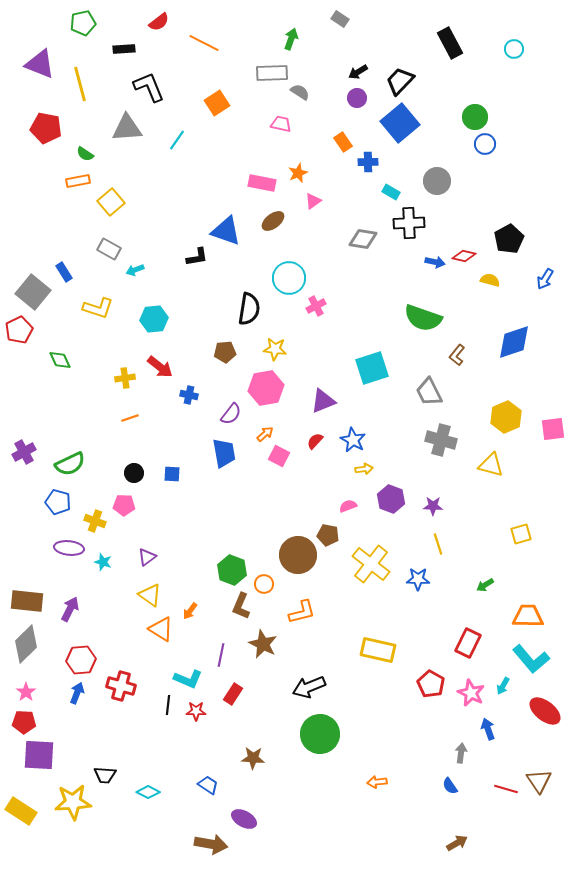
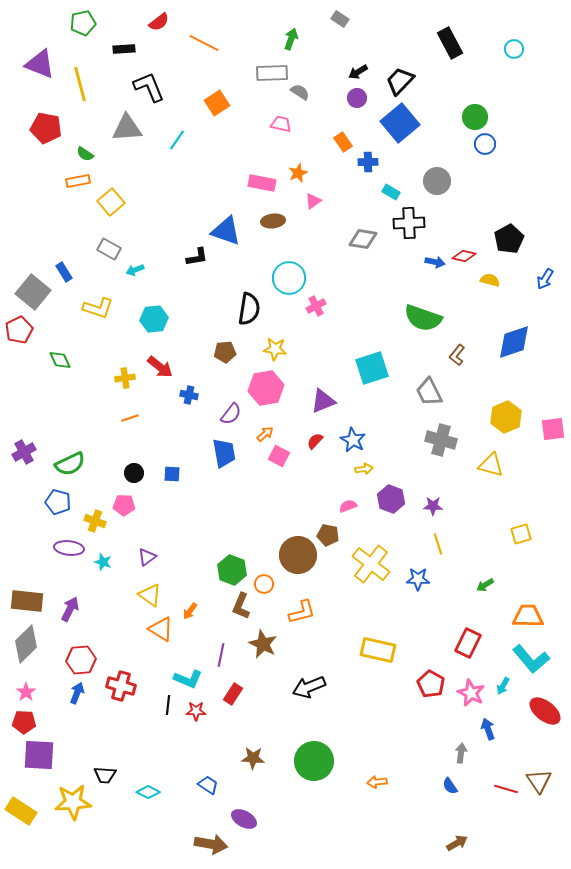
brown ellipse at (273, 221): rotated 30 degrees clockwise
green circle at (320, 734): moved 6 px left, 27 px down
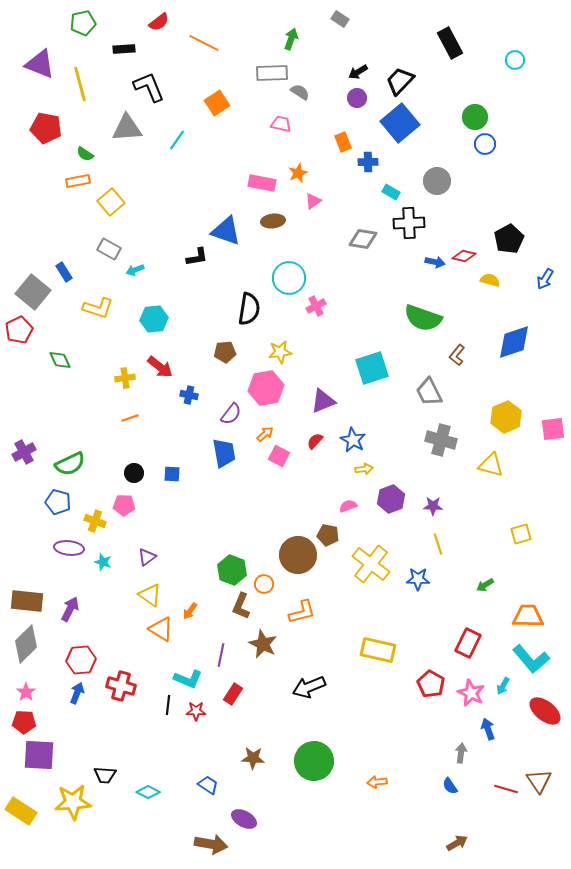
cyan circle at (514, 49): moved 1 px right, 11 px down
orange rectangle at (343, 142): rotated 12 degrees clockwise
yellow star at (275, 349): moved 5 px right, 3 px down; rotated 15 degrees counterclockwise
purple hexagon at (391, 499): rotated 20 degrees clockwise
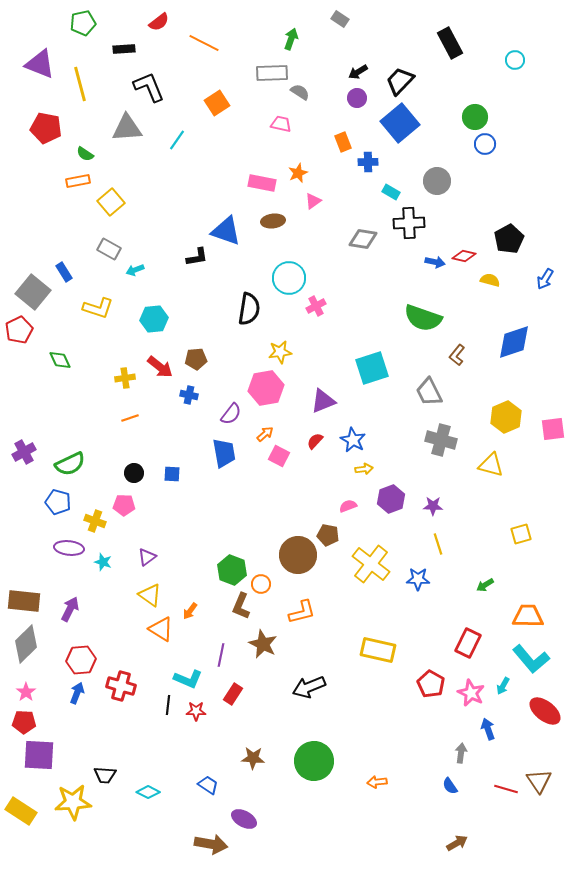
brown pentagon at (225, 352): moved 29 px left, 7 px down
orange circle at (264, 584): moved 3 px left
brown rectangle at (27, 601): moved 3 px left
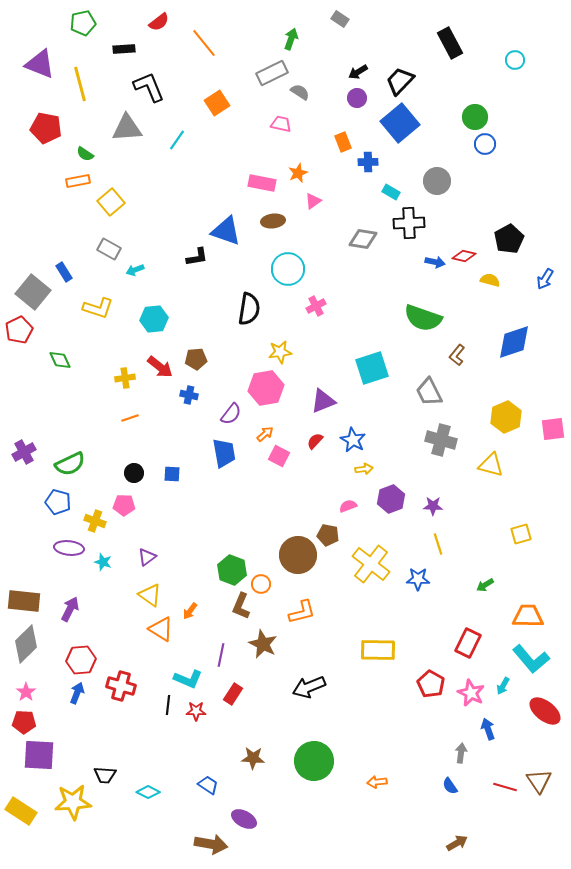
orange line at (204, 43): rotated 24 degrees clockwise
gray rectangle at (272, 73): rotated 24 degrees counterclockwise
cyan circle at (289, 278): moved 1 px left, 9 px up
yellow rectangle at (378, 650): rotated 12 degrees counterclockwise
red line at (506, 789): moved 1 px left, 2 px up
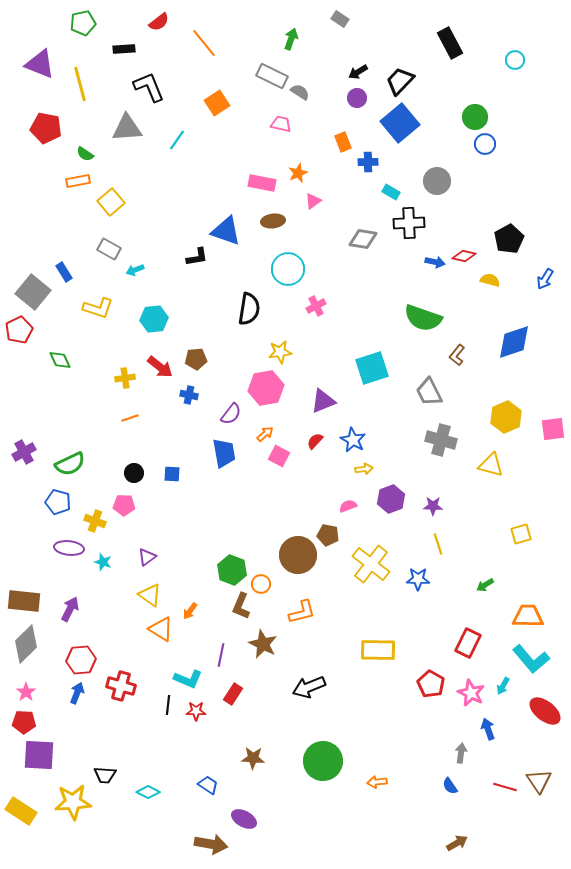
gray rectangle at (272, 73): moved 3 px down; rotated 52 degrees clockwise
green circle at (314, 761): moved 9 px right
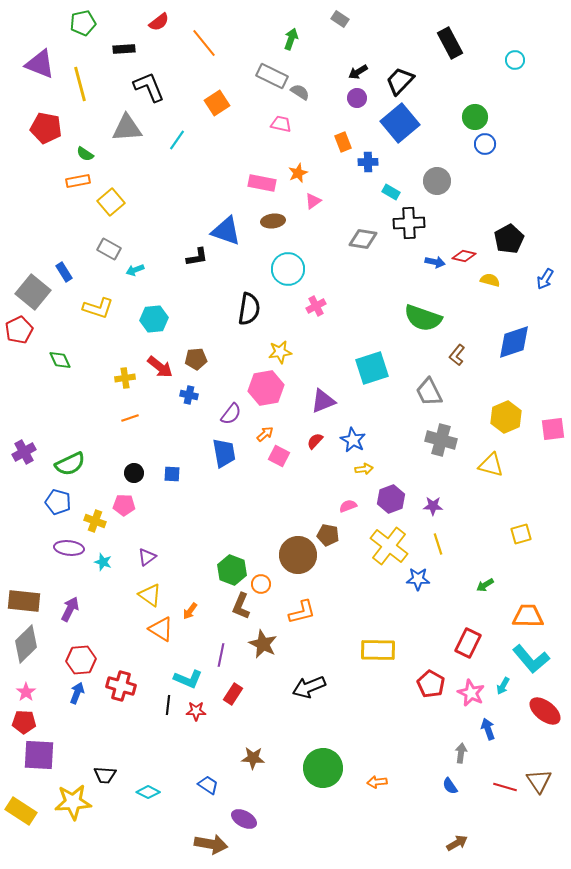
yellow cross at (371, 564): moved 18 px right, 18 px up
green circle at (323, 761): moved 7 px down
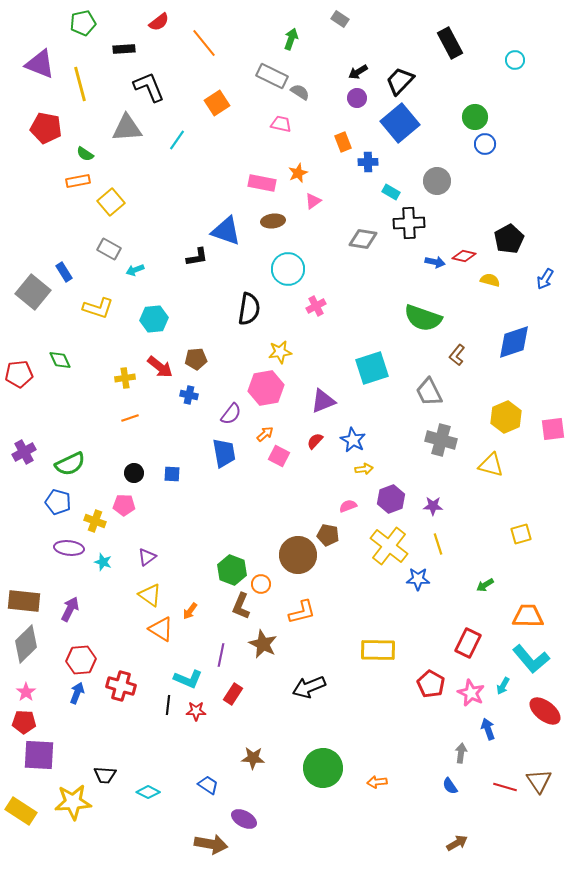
red pentagon at (19, 330): moved 44 px down; rotated 20 degrees clockwise
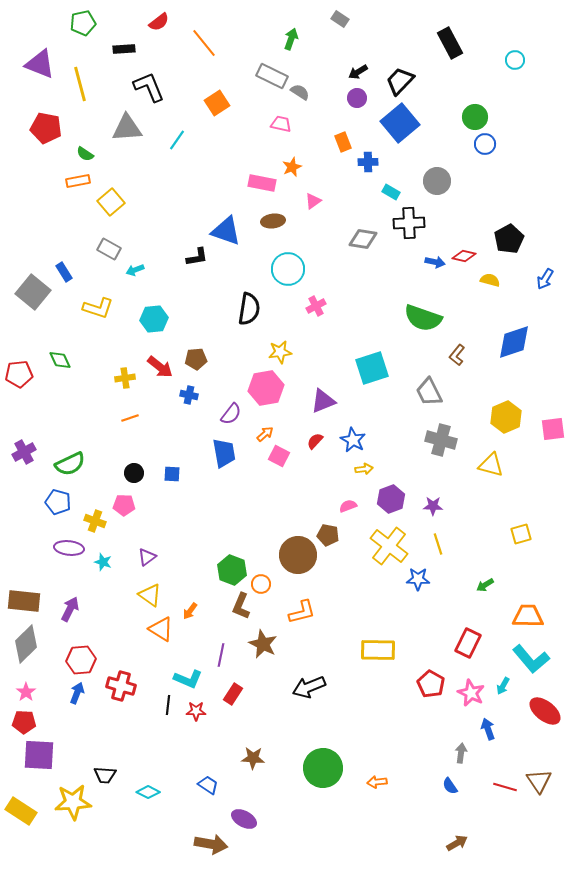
orange star at (298, 173): moved 6 px left, 6 px up
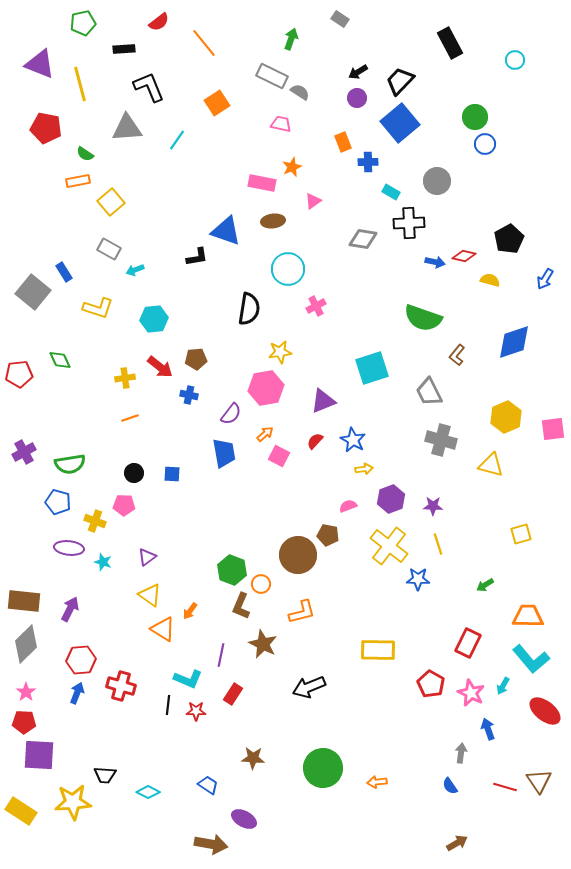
green semicircle at (70, 464): rotated 16 degrees clockwise
orange triangle at (161, 629): moved 2 px right
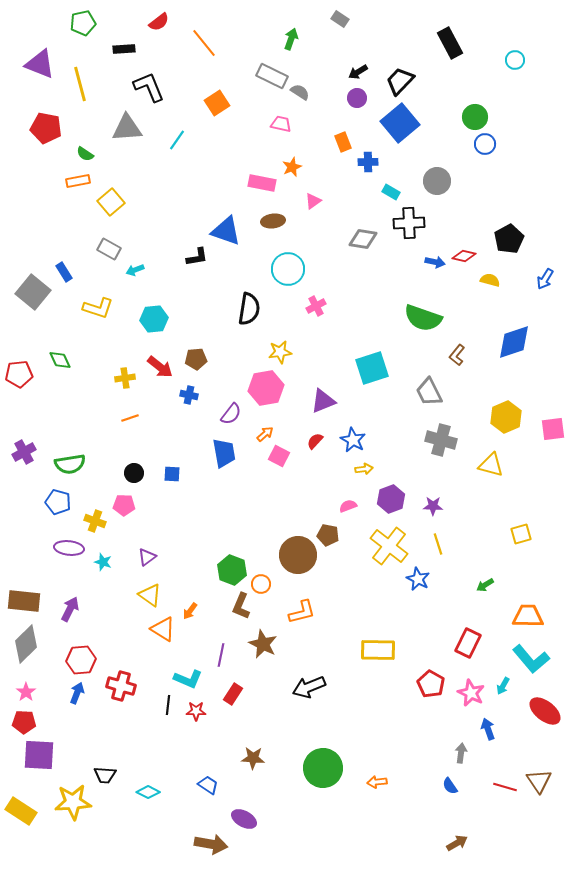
blue star at (418, 579): rotated 25 degrees clockwise
